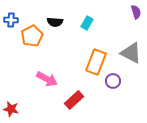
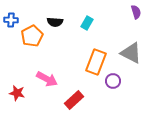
red star: moved 6 px right, 16 px up
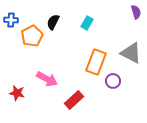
black semicircle: moved 2 px left; rotated 112 degrees clockwise
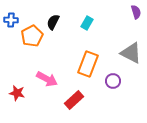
orange rectangle: moved 8 px left, 2 px down
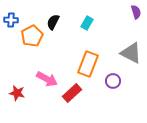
red rectangle: moved 2 px left, 7 px up
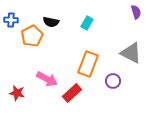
black semicircle: moved 2 px left; rotated 105 degrees counterclockwise
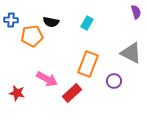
orange pentagon: rotated 20 degrees clockwise
purple circle: moved 1 px right
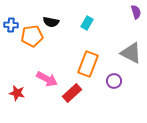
blue cross: moved 5 px down
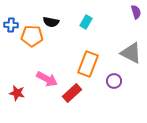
cyan rectangle: moved 1 px left, 1 px up
orange pentagon: rotated 10 degrees clockwise
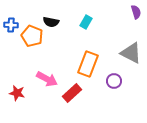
orange pentagon: rotated 20 degrees clockwise
